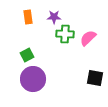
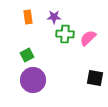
purple circle: moved 1 px down
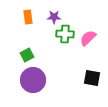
black square: moved 3 px left
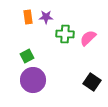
purple star: moved 8 px left
green square: moved 1 px down
black square: moved 4 px down; rotated 24 degrees clockwise
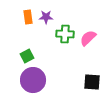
black square: rotated 30 degrees counterclockwise
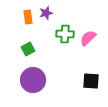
purple star: moved 4 px up; rotated 16 degrees counterclockwise
green square: moved 1 px right, 7 px up
black square: moved 1 px left, 1 px up
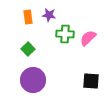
purple star: moved 3 px right, 2 px down; rotated 24 degrees clockwise
green square: rotated 16 degrees counterclockwise
